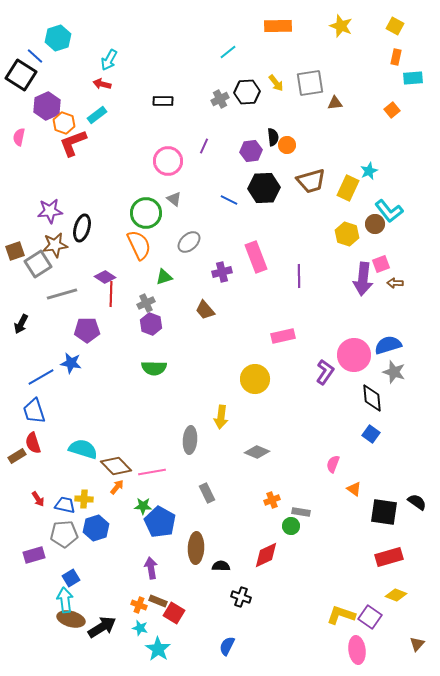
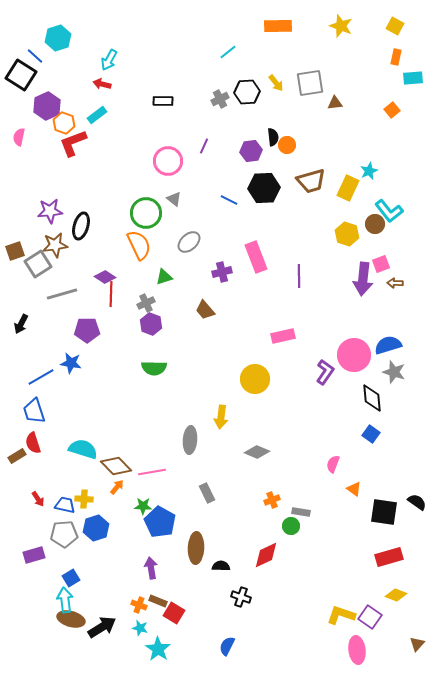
black ellipse at (82, 228): moved 1 px left, 2 px up
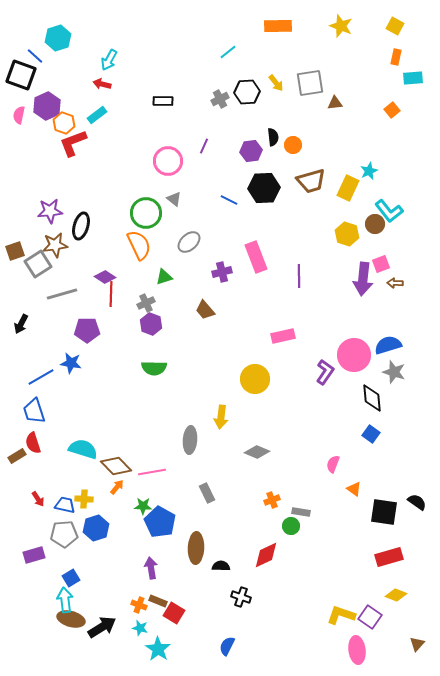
black square at (21, 75): rotated 12 degrees counterclockwise
pink semicircle at (19, 137): moved 22 px up
orange circle at (287, 145): moved 6 px right
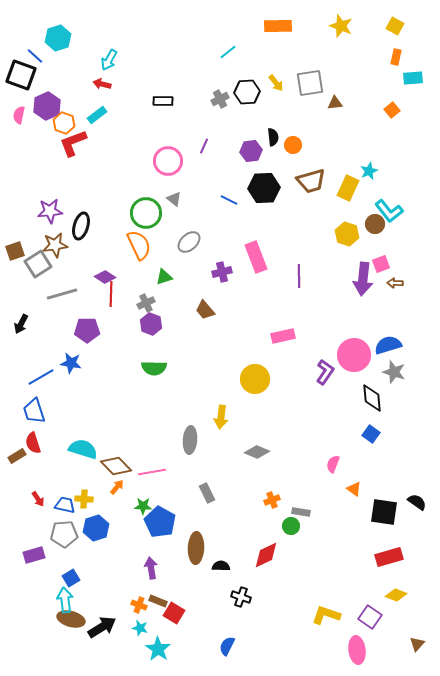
yellow L-shape at (341, 615): moved 15 px left
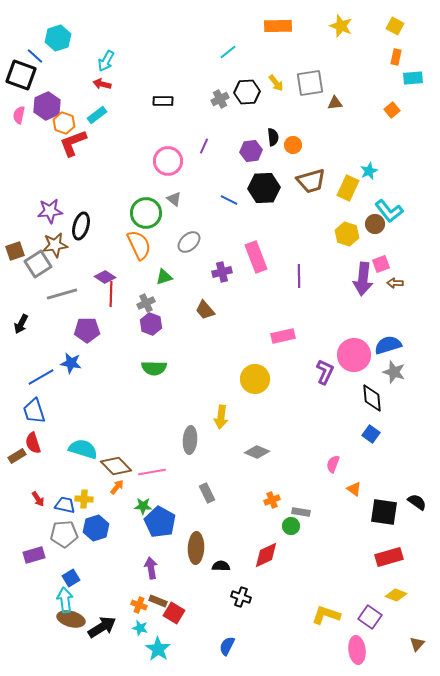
cyan arrow at (109, 60): moved 3 px left, 1 px down
purple L-shape at (325, 372): rotated 10 degrees counterclockwise
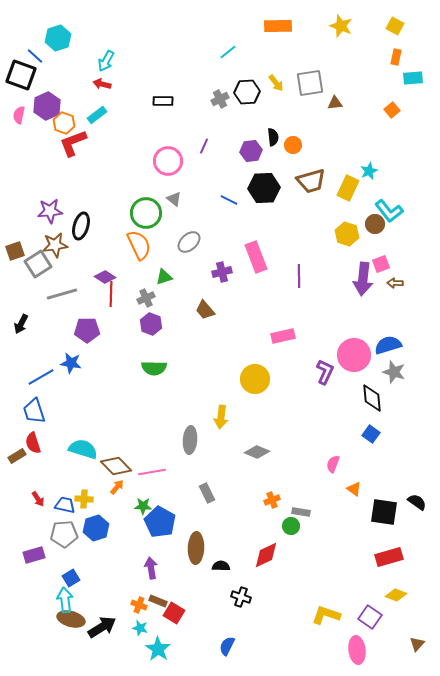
gray cross at (146, 303): moved 5 px up
